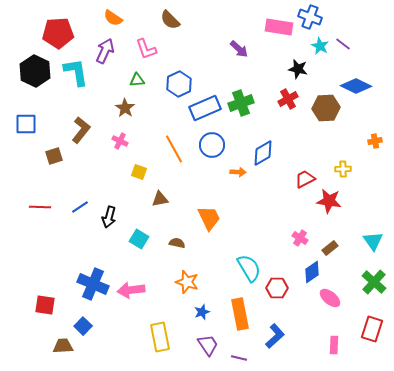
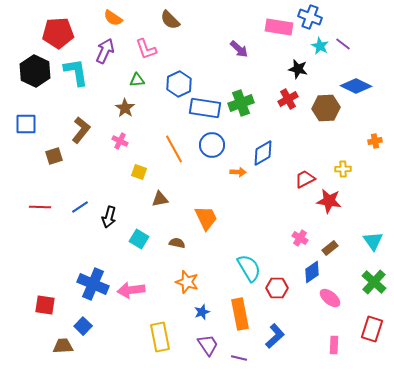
blue rectangle at (205, 108): rotated 32 degrees clockwise
orange trapezoid at (209, 218): moved 3 px left
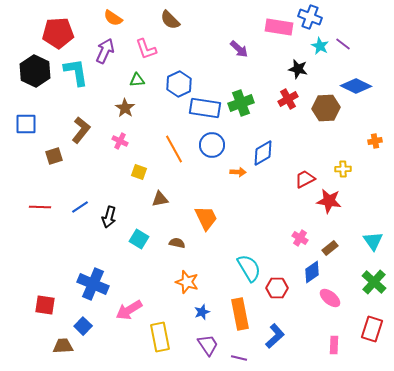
pink arrow at (131, 290): moved 2 px left, 20 px down; rotated 24 degrees counterclockwise
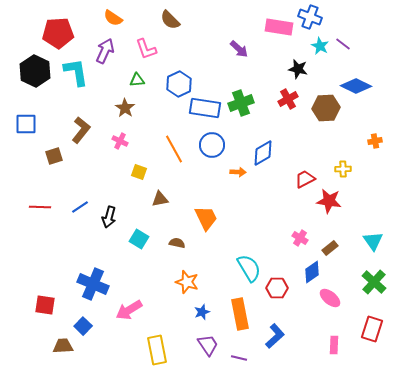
yellow rectangle at (160, 337): moved 3 px left, 13 px down
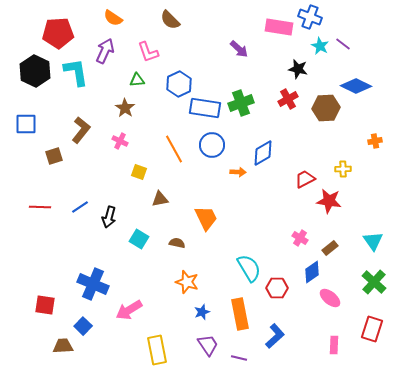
pink L-shape at (146, 49): moved 2 px right, 3 px down
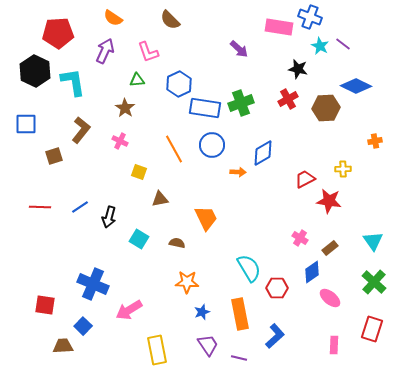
cyan L-shape at (76, 72): moved 3 px left, 10 px down
orange star at (187, 282): rotated 15 degrees counterclockwise
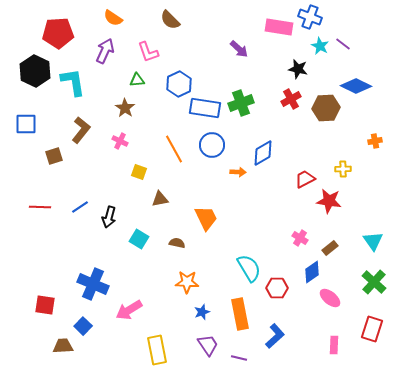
red cross at (288, 99): moved 3 px right
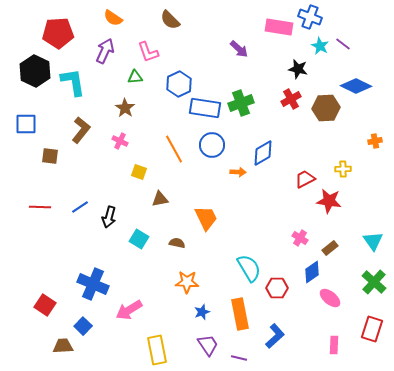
green triangle at (137, 80): moved 2 px left, 3 px up
brown square at (54, 156): moved 4 px left; rotated 24 degrees clockwise
red square at (45, 305): rotated 25 degrees clockwise
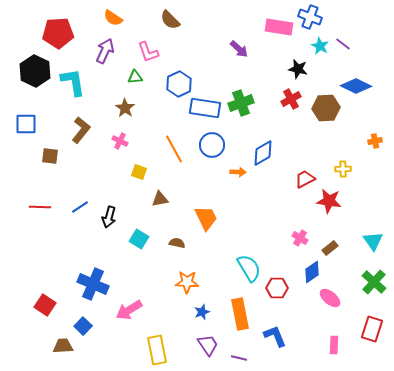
blue L-shape at (275, 336): rotated 70 degrees counterclockwise
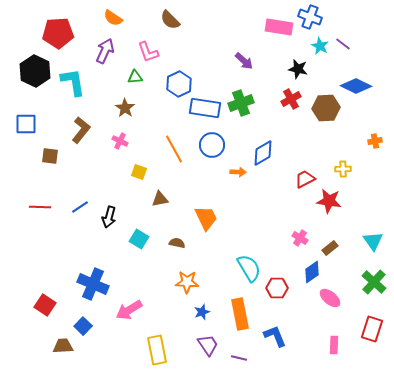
purple arrow at (239, 49): moved 5 px right, 12 px down
